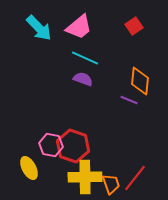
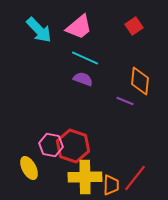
cyan arrow: moved 2 px down
purple line: moved 4 px left, 1 px down
orange trapezoid: moved 1 px down; rotated 20 degrees clockwise
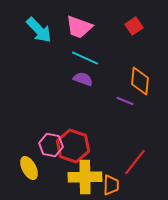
pink trapezoid: rotated 60 degrees clockwise
red line: moved 16 px up
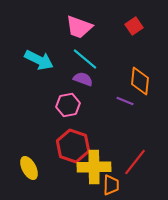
cyan arrow: moved 30 px down; rotated 20 degrees counterclockwise
cyan line: moved 1 px down; rotated 16 degrees clockwise
pink hexagon: moved 17 px right, 40 px up; rotated 20 degrees counterclockwise
yellow cross: moved 9 px right, 10 px up
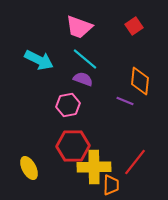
red hexagon: rotated 20 degrees counterclockwise
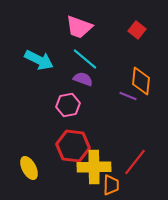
red square: moved 3 px right, 4 px down; rotated 18 degrees counterclockwise
orange diamond: moved 1 px right
purple line: moved 3 px right, 5 px up
red hexagon: rotated 8 degrees clockwise
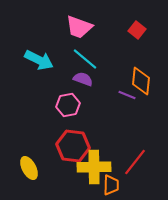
purple line: moved 1 px left, 1 px up
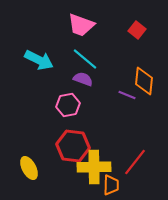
pink trapezoid: moved 2 px right, 2 px up
orange diamond: moved 3 px right
